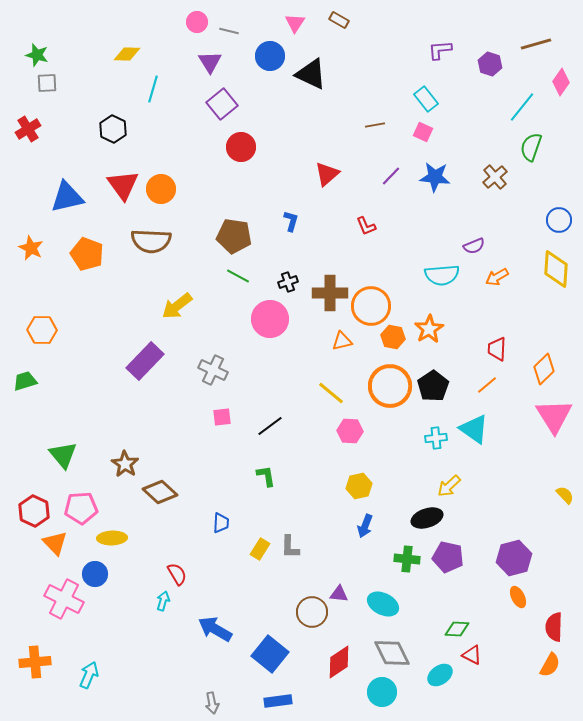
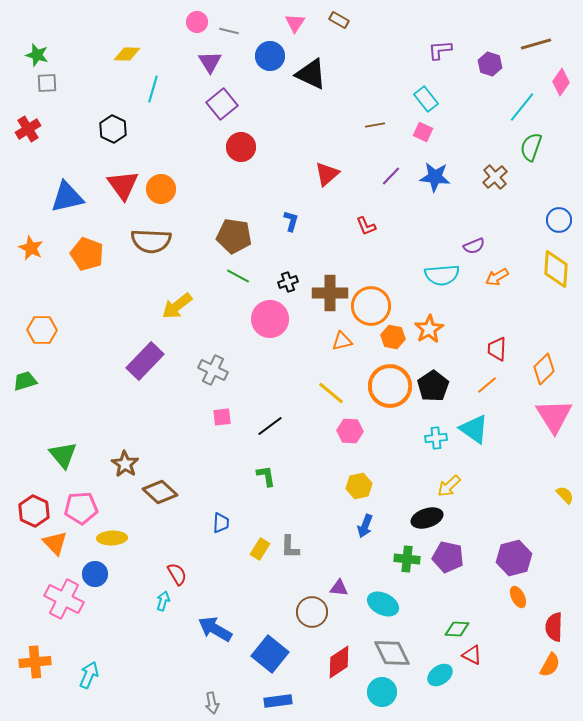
purple triangle at (339, 594): moved 6 px up
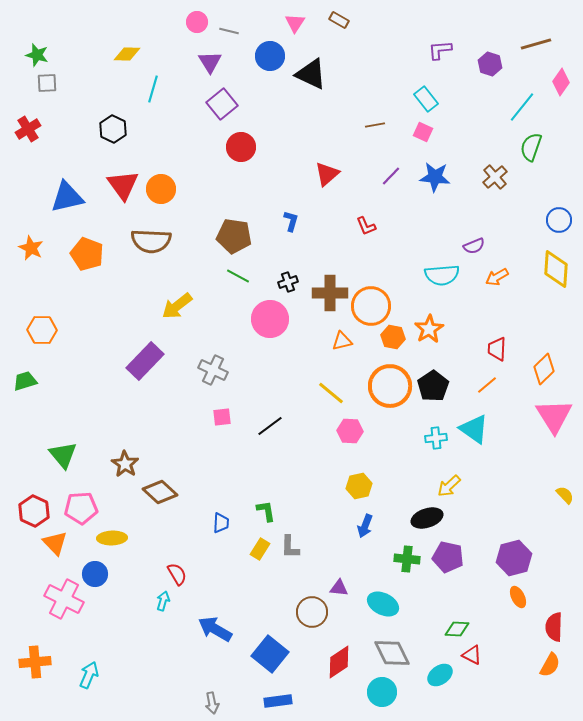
green L-shape at (266, 476): moved 35 px down
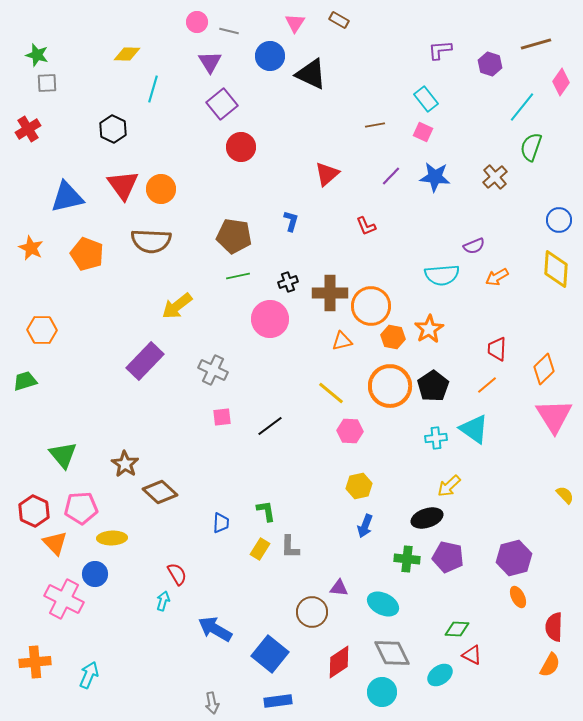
green line at (238, 276): rotated 40 degrees counterclockwise
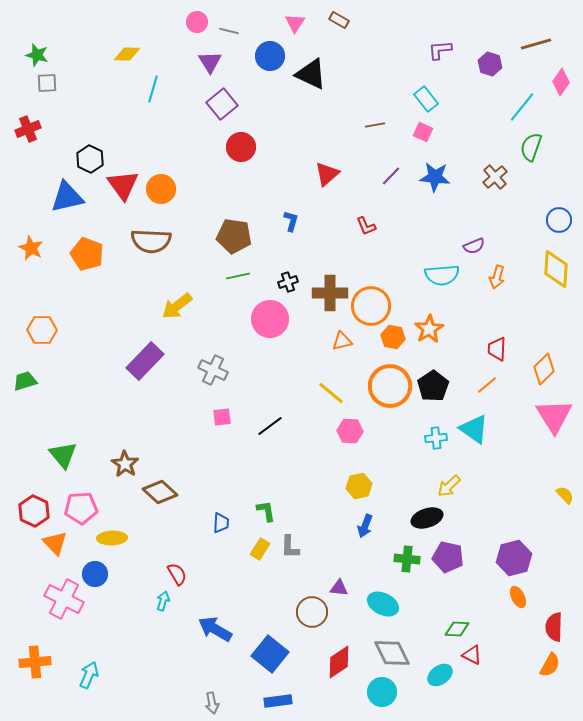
red cross at (28, 129): rotated 10 degrees clockwise
black hexagon at (113, 129): moved 23 px left, 30 px down
orange arrow at (497, 277): rotated 45 degrees counterclockwise
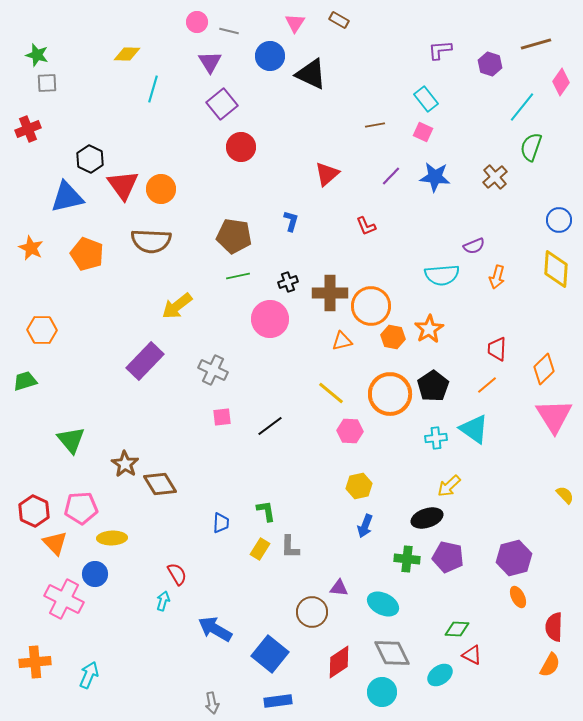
orange circle at (390, 386): moved 8 px down
green triangle at (63, 455): moved 8 px right, 15 px up
brown diamond at (160, 492): moved 8 px up; rotated 16 degrees clockwise
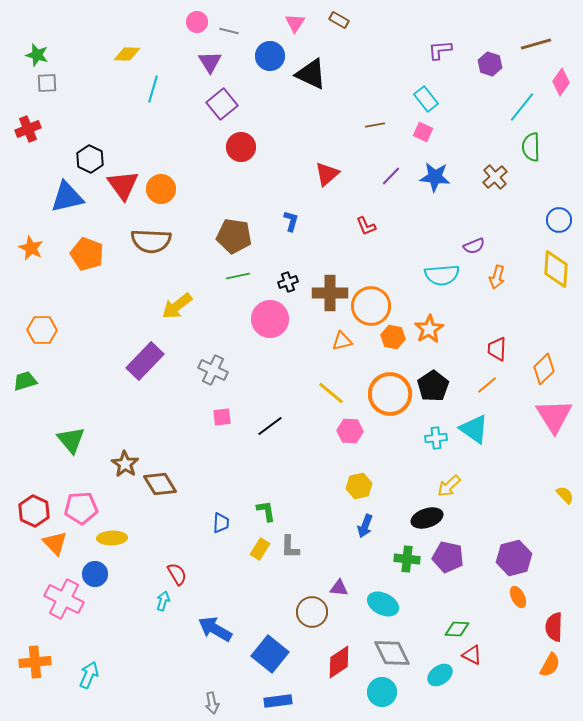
green semicircle at (531, 147): rotated 20 degrees counterclockwise
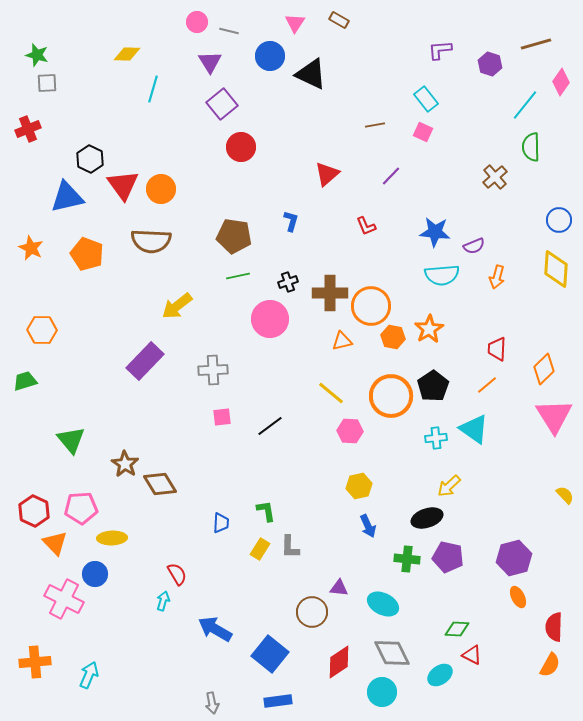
cyan line at (522, 107): moved 3 px right, 2 px up
blue star at (435, 177): moved 55 px down
gray cross at (213, 370): rotated 28 degrees counterclockwise
orange circle at (390, 394): moved 1 px right, 2 px down
blue arrow at (365, 526): moved 3 px right; rotated 45 degrees counterclockwise
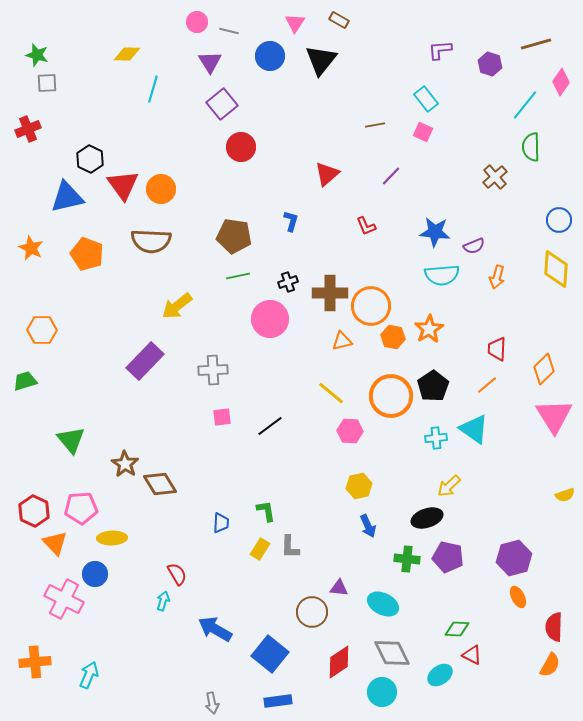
black triangle at (311, 74): moved 10 px right, 14 px up; rotated 44 degrees clockwise
yellow semicircle at (565, 495): rotated 114 degrees clockwise
